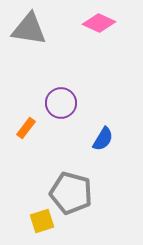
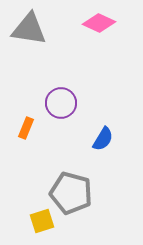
orange rectangle: rotated 15 degrees counterclockwise
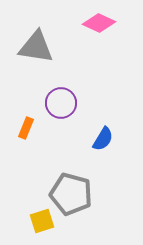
gray triangle: moved 7 px right, 18 px down
gray pentagon: moved 1 px down
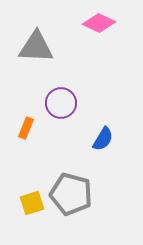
gray triangle: rotated 6 degrees counterclockwise
yellow square: moved 10 px left, 18 px up
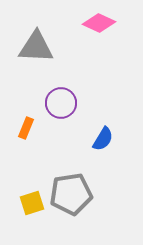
gray pentagon: rotated 24 degrees counterclockwise
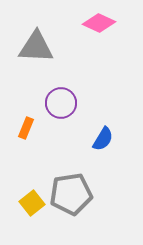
yellow square: rotated 20 degrees counterclockwise
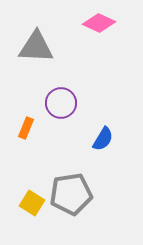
yellow square: rotated 20 degrees counterclockwise
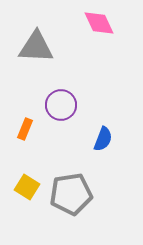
pink diamond: rotated 40 degrees clockwise
purple circle: moved 2 px down
orange rectangle: moved 1 px left, 1 px down
blue semicircle: rotated 10 degrees counterclockwise
yellow square: moved 5 px left, 16 px up
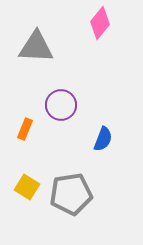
pink diamond: moved 1 px right; rotated 64 degrees clockwise
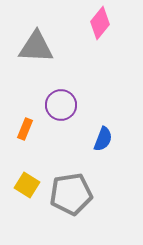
yellow square: moved 2 px up
